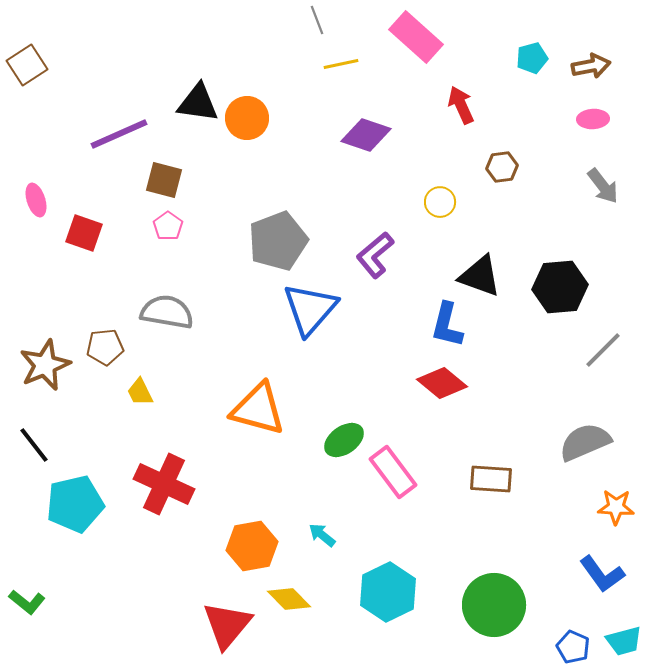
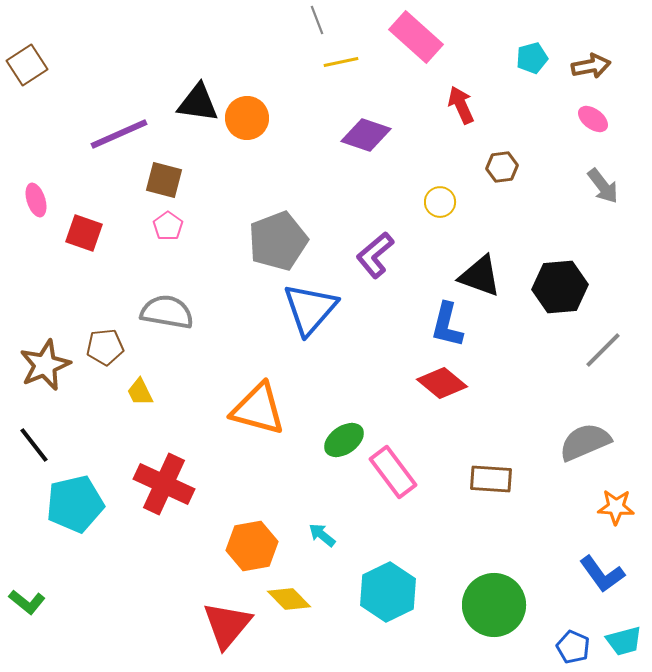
yellow line at (341, 64): moved 2 px up
pink ellipse at (593, 119): rotated 40 degrees clockwise
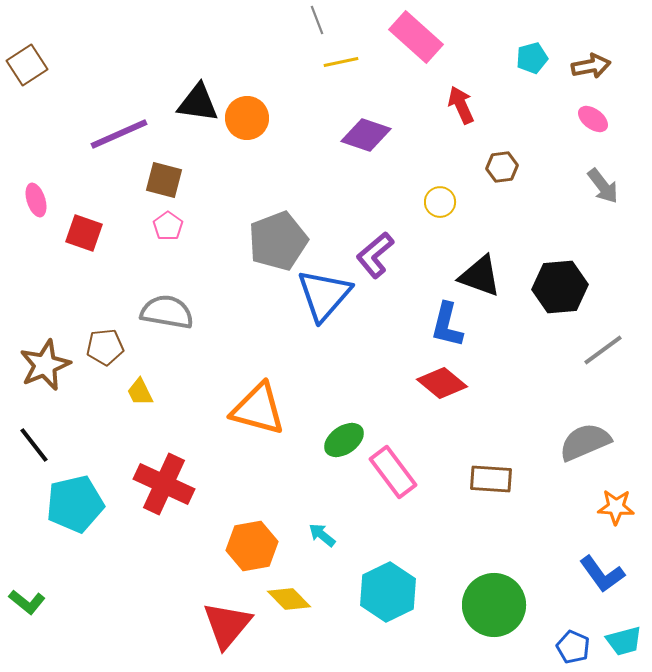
blue triangle at (310, 309): moved 14 px right, 14 px up
gray line at (603, 350): rotated 9 degrees clockwise
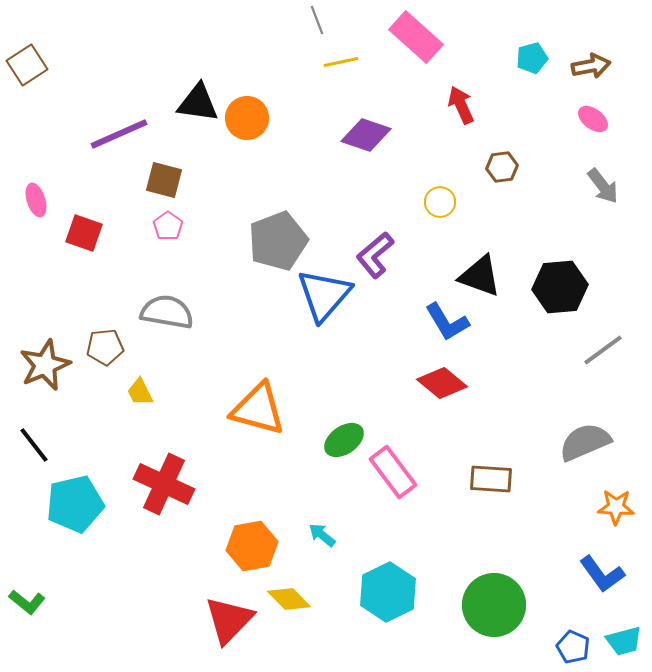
blue L-shape at (447, 325): moved 3 px up; rotated 45 degrees counterclockwise
red triangle at (227, 625): moved 2 px right, 5 px up; rotated 4 degrees clockwise
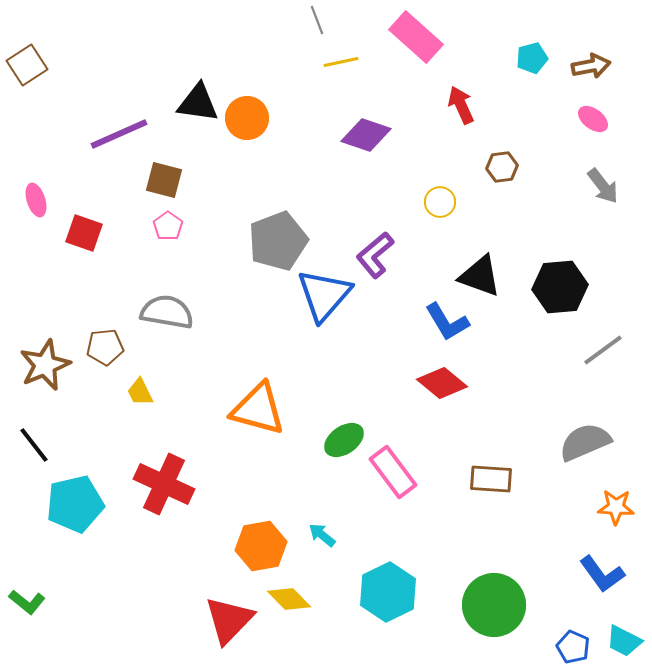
orange hexagon at (252, 546): moved 9 px right
cyan trapezoid at (624, 641): rotated 42 degrees clockwise
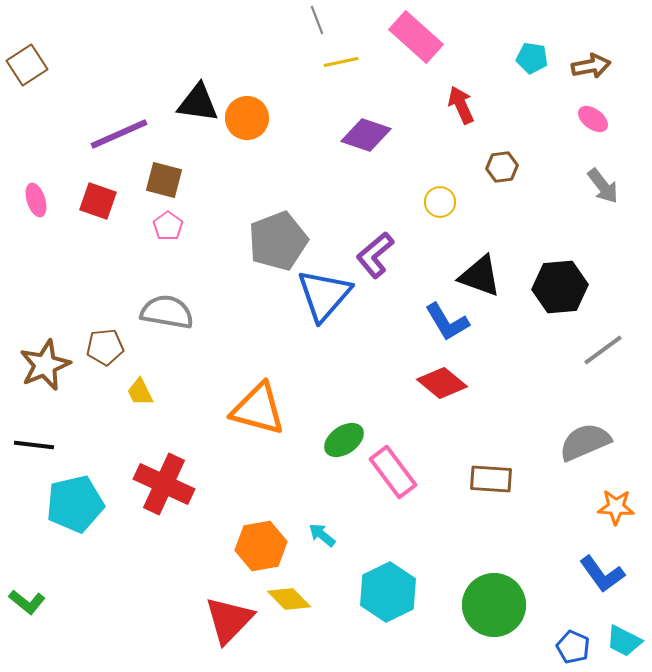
cyan pentagon at (532, 58): rotated 24 degrees clockwise
red square at (84, 233): moved 14 px right, 32 px up
black line at (34, 445): rotated 45 degrees counterclockwise
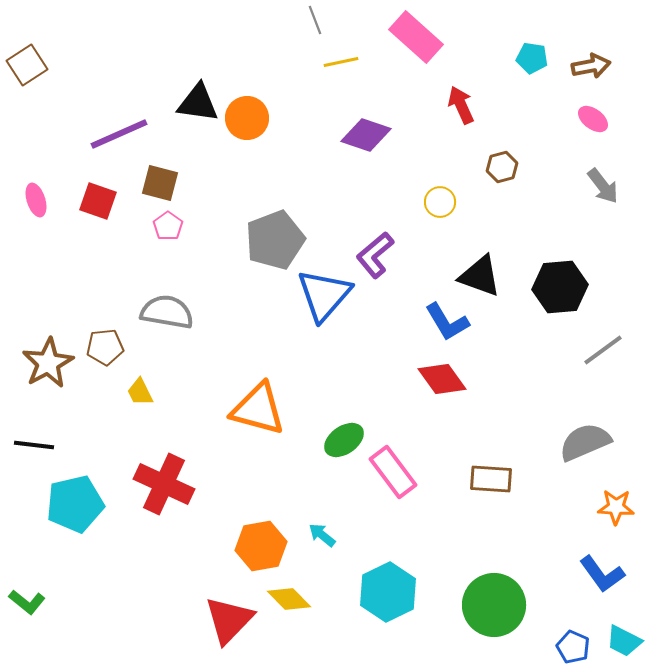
gray line at (317, 20): moved 2 px left
brown hexagon at (502, 167): rotated 8 degrees counterclockwise
brown square at (164, 180): moved 4 px left, 3 px down
gray pentagon at (278, 241): moved 3 px left, 1 px up
brown star at (45, 365): moved 3 px right, 2 px up; rotated 6 degrees counterclockwise
red diamond at (442, 383): moved 4 px up; rotated 15 degrees clockwise
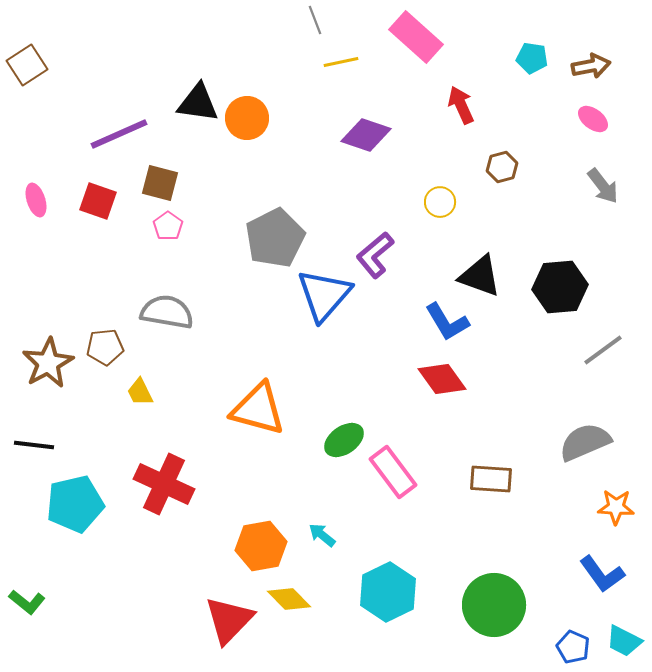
gray pentagon at (275, 240): moved 2 px up; rotated 6 degrees counterclockwise
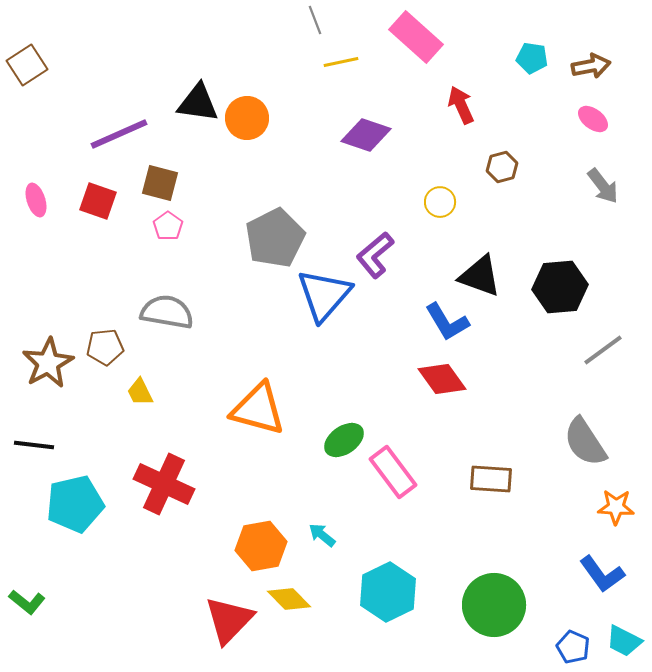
gray semicircle at (585, 442): rotated 100 degrees counterclockwise
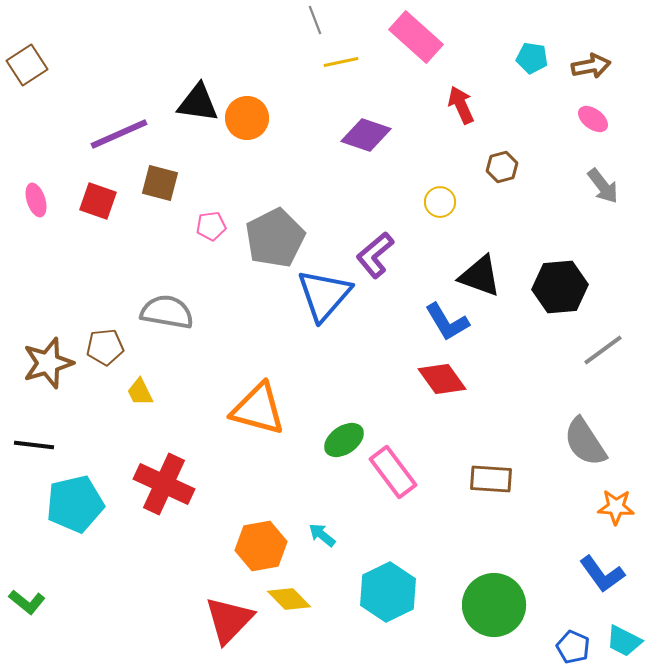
pink pentagon at (168, 226): moved 43 px right; rotated 28 degrees clockwise
brown star at (48, 363): rotated 12 degrees clockwise
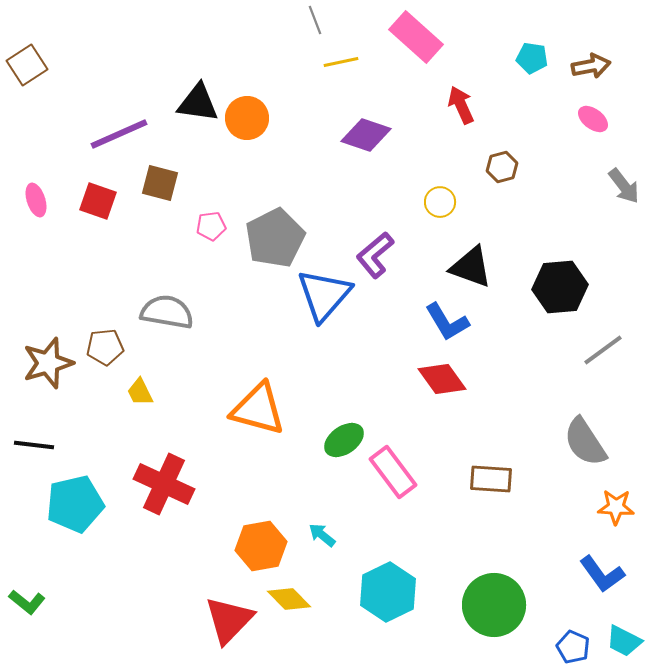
gray arrow at (603, 186): moved 21 px right
black triangle at (480, 276): moved 9 px left, 9 px up
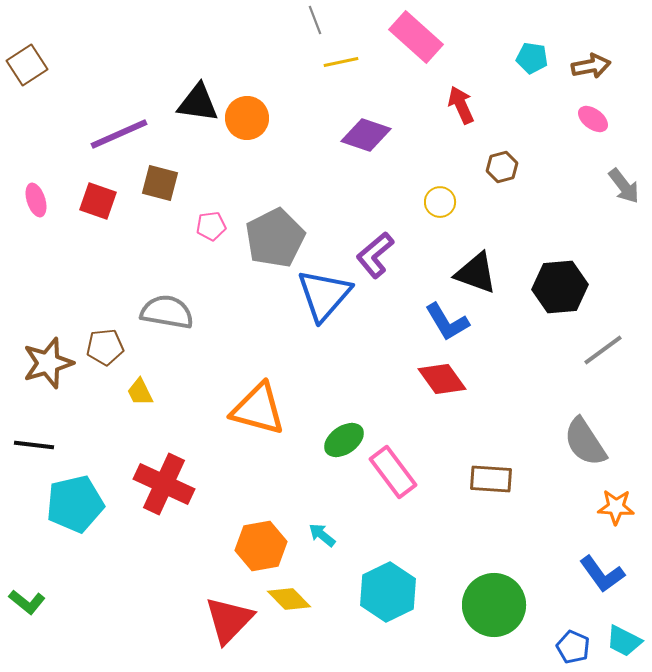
black triangle at (471, 267): moved 5 px right, 6 px down
